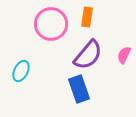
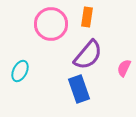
pink semicircle: moved 13 px down
cyan ellipse: moved 1 px left
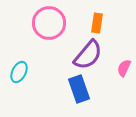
orange rectangle: moved 10 px right, 6 px down
pink circle: moved 2 px left, 1 px up
cyan ellipse: moved 1 px left, 1 px down
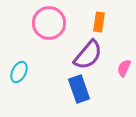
orange rectangle: moved 2 px right, 1 px up
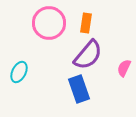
orange rectangle: moved 13 px left, 1 px down
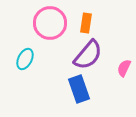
pink circle: moved 1 px right
cyan ellipse: moved 6 px right, 13 px up
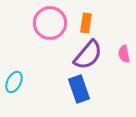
cyan ellipse: moved 11 px left, 23 px down
pink semicircle: moved 14 px up; rotated 36 degrees counterclockwise
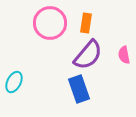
pink semicircle: moved 1 px down
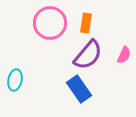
pink semicircle: rotated 144 degrees counterclockwise
cyan ellipse: moved 1 px right, 2 px up; rotated 15 degrees counterclockwise
blue rectangle: rotated 16 degrees counterclockwise
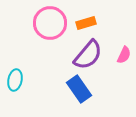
orange rectangle: rotated 66 degrees clockwise
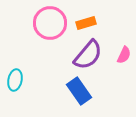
blue rectangle: moved 2 px down
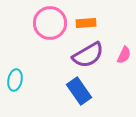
orange rectangle: rotated 12 degrees clockwise
purple semicircle: rotated 20 degrees clockwise
